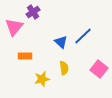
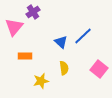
yellow star: moved 1 px left, 2 px down
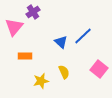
yellow semicircle: moved 4 px down; rotated 16 degrees counterclockwise
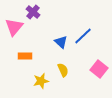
purple cross: rotated 16 degrees counterclockwise
yellow semicircle: moved 1 px left, 2 px up
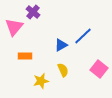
blue triangle: moved 3 px down; rotated 48 degrees clockwise
